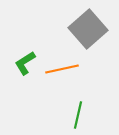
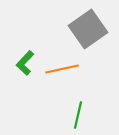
gray square: rotated 6 degrees clockwise
green L-shape: rotated 15 degrees counterclockwise
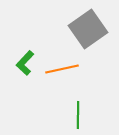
green line: rotated 12 degrees counterclockwise
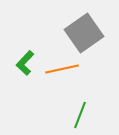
gray square: moved 4 px left, 4 px down
green line: moved 2 px right; rotated 20 degrees clockwise
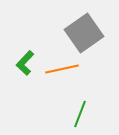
green line: moved 1 px up
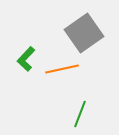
green L-shape: moved 1 px right, 4 px up
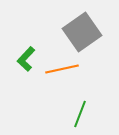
gray square: moved 2 px left, 1 px up
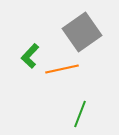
green L-shape: moved 4 px right, 3 px up
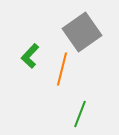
orange line: rotated 64 degrees counterclockwise
